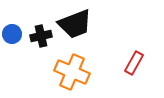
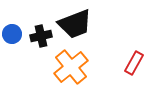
orange cross: moved 1 px left, 5 px up; rotated 28 degrees clockwise
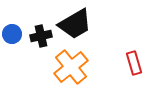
black trapezoid: rotated 9 degrees counterclockwise
red rectangle: rotated 45 degrees counterclockwise
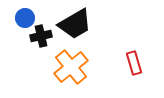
blue circle: moved 13 px right, 16 px up
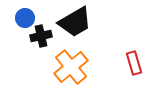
black trapezoid: moved 2 px up
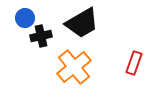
black trapezoid: moved 7 px right, 1 px down
red rectangle: rotated 35 degrees clockwise
orange cross: moved 3 px right
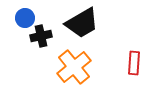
red rectangle: rotated 15 degrees counterclockwise
